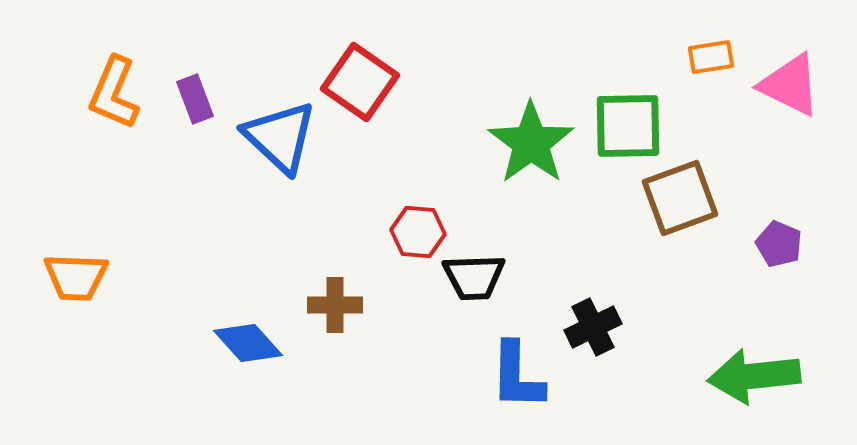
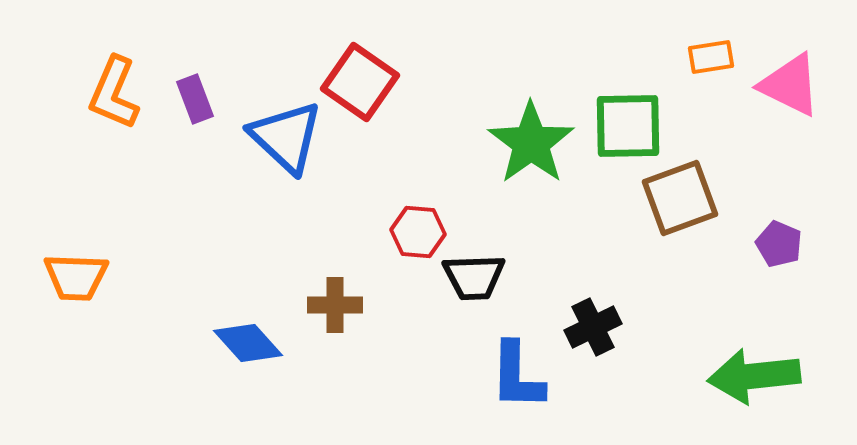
blue triangle: moved 6 px right
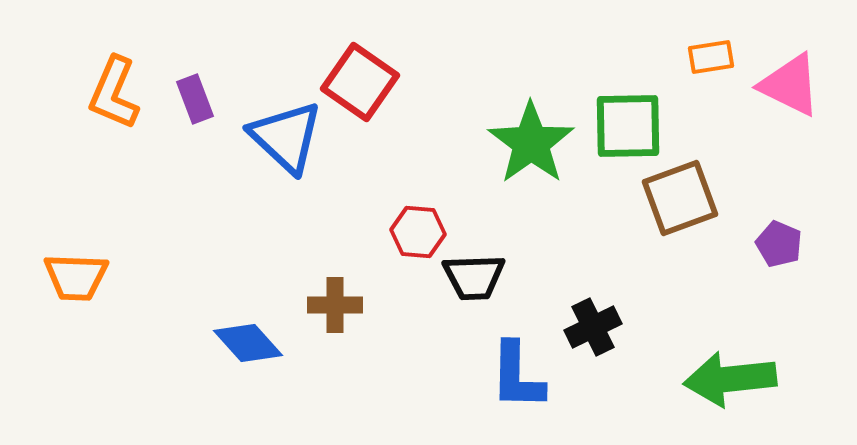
green arrow: moved 24 px left, 3 px down
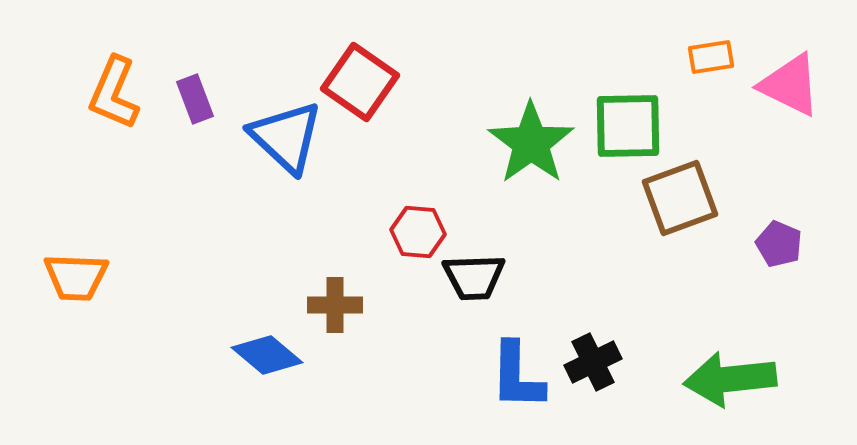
black cross: moved 35 px down
blue diamond: moved 19 px right, 12 px down; rotated 8 degrees counterclockwise
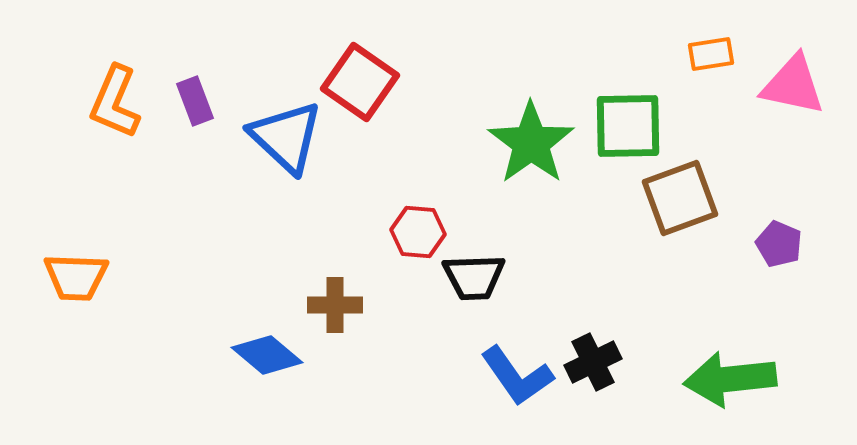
orange rectangle: moved 3 px up
pink triangle: moved 3 px right; rotated 14 degrees counterclockwise
orange L-shape: moved 1 px right, 9 px down
purple rectangle: moved 2 px down
blue L-shape: rotated 36 degrees counterclockwise
